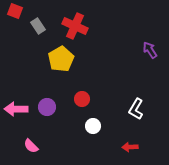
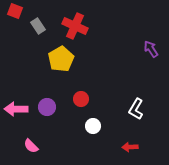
purple arrow: moved 1 px right, 1 px up
red circle: moved 1 px left
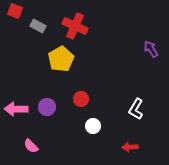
gray rectangle: rotated 28 degrees counterclockwise
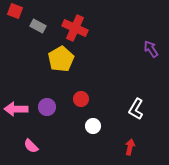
red cross: moved 2 px down
red arrow: rotated 105 degrees clockwise
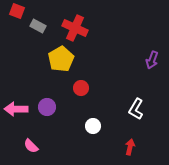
red square: moved 2 px right
purple arrow: moved 1 px right, 11 px down; rotated 126 degrees counterclockwise
red circle: moved 11 px up
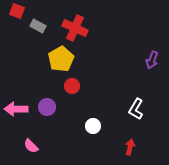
red circle: moved 9 px left, 2 px up
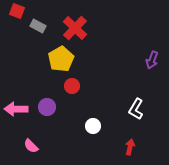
red cross: rotated 20 degrees clockwise
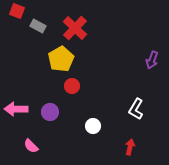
purple circle: moved 3 px right, 5 px down
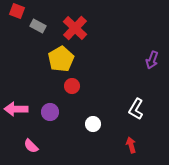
white circle: moved 2 px up
red arrow: moved 1 px right, 2 px up; rotated 28 degrees counterclockwise
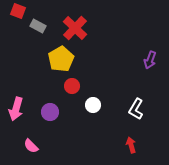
red square: moved 1 px right
purple arrow: moved 2 px left
pink arrow: rotated 75 degrees counterclockwise
white circle: moved 19 px up
